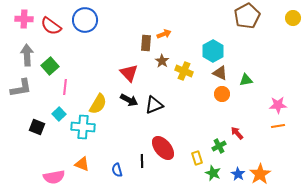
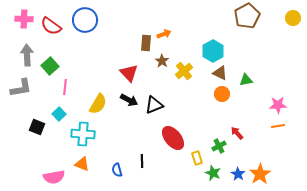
yellow cross: rotated 30 degrees clockwise
cyan cross: moved 7 px down
red ellipse: moved 10 px right, 10 px up
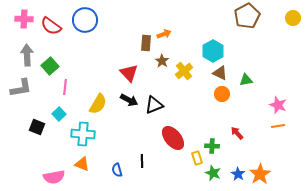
pink star: rotated 24 degrees clockwise
green cross: moved 7 px left; rotated 32 degrees clockwise
